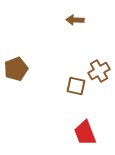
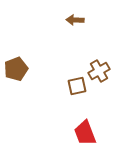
brown square: moved 1 px right; rotated 24 degrees counterclockwise
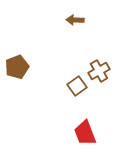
brown pentagon: moved 1 px right, 2 px up
brown square: rotated 24 degrees counterclockwise
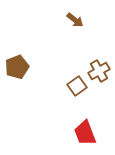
brown arrow: rotated 144 degrees counterclockwise
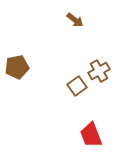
brown pentagon: rotated 10 degrees clockwise
red trapezoid: moved 6 px right, 2 px down
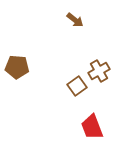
brown pentagon: rotated 15 degrees clockwise
red trapezoid: moved 1 px right, 8 px up
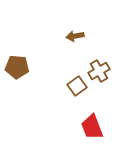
brown arrow: moved 16 px down; rotated 132 degrees clockwise
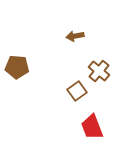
brown cross: rotated 20 degrees counterclockwise
brown square: moved 5 px down
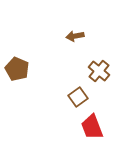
brown pentagon: moved 2 px down; rotated 20 degrees clockwise
brown square: moved 1 px right, 6 px down
